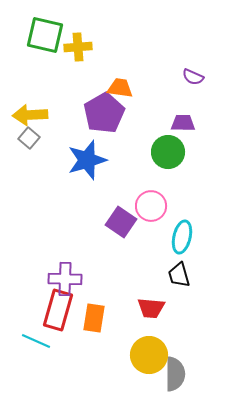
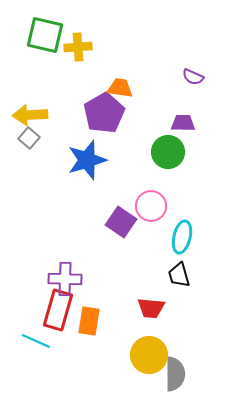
orange rectangle: moved 5 px left, 3 px down
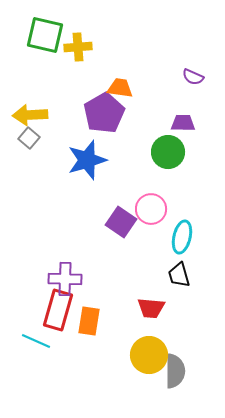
pink circle: moved 3 px down
gray semicircle: moved 3 px up
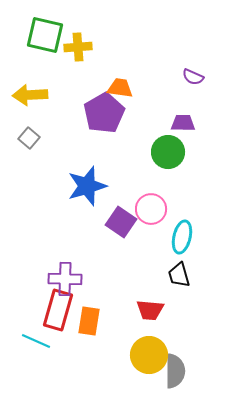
yellow arrow: moved 20 px up
blue star: moved 26 px down
red trapezoid: moved 1 px left, 2 px down
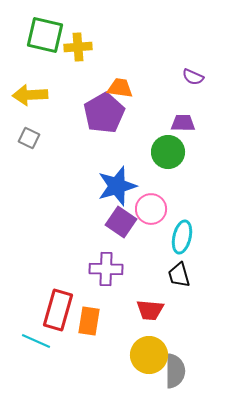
gray square: rotated 15 degrees counterclockwise
blue star: moved 30 px right
purple cross: moved 41 px right, 10 px up
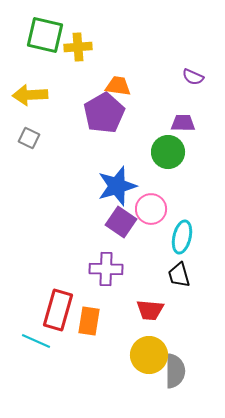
orange trapezoid: moved 2 px left, 2 px up
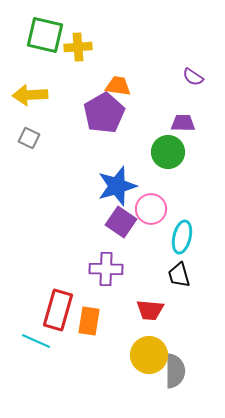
purple semicircle: rotated 10 degrees clockwise
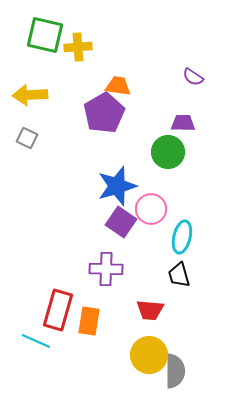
gray square: moved 2 px left
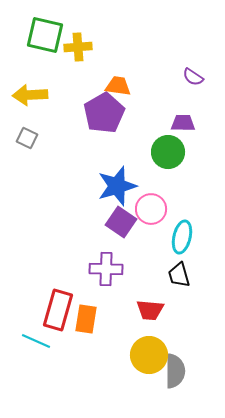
orange rectangle: moved 3 px left, 2 px up
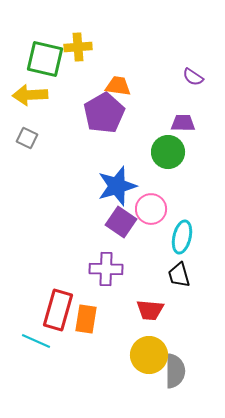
green square: moved 24 px down
